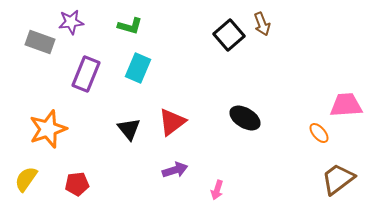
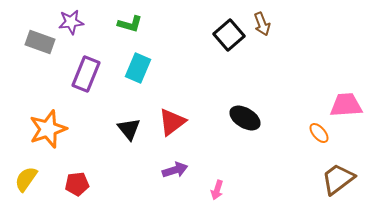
green L-shape: moved 2 px up
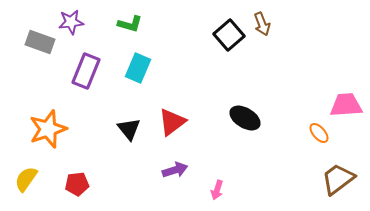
purple rectangle: moved 3 px up
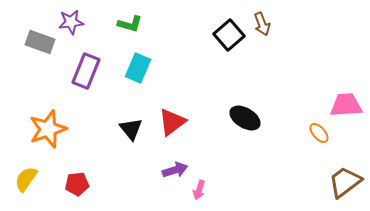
black triangle: moved 2 px right
brown trapezoid: moved 7 px right, 3 px down
pink arrow: moved 18 px left
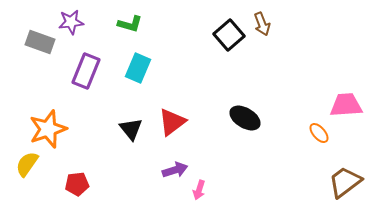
yellow semicircle: moved 1 px right, 15 px up
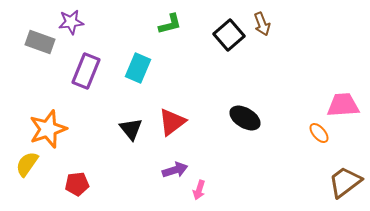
green L-shape: moved 40 px right; rotated 30 degrees counterclockwise
pink trapezoid: moved 3 px left
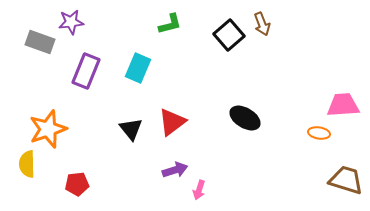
orange ellipse: rotated 40 degrees counterclockwise
yellow semicircle: rotated 36 degrees counterclockwise
brown trapezoid: moved 1 px right, 2 px up; rotated 54 degrees clockwise
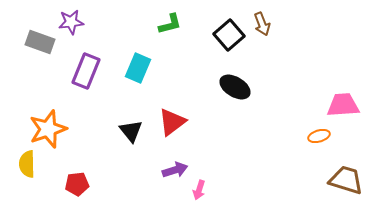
black ellipse: moved 10 px left, 31 px up
black triangle: moved 2 px down
orange ellipse: moved 3 px down; rotated 25 degrees counterclockwise
